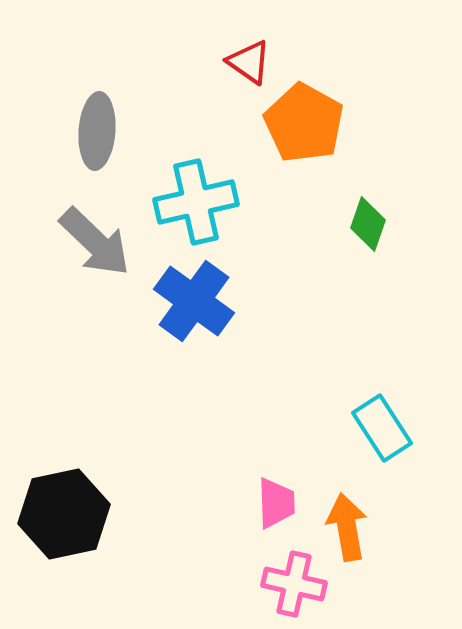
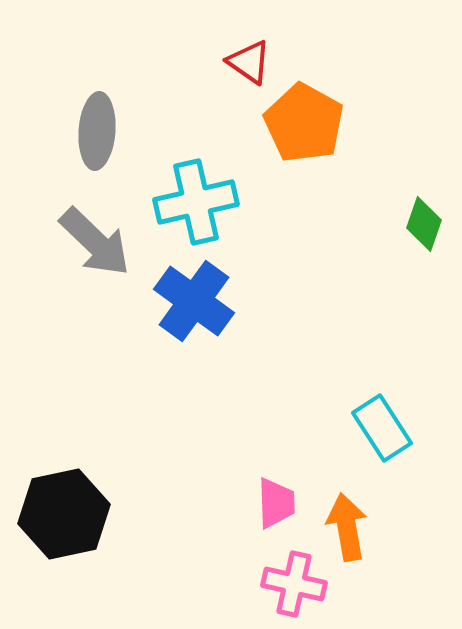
green diamond: moved 56 px right
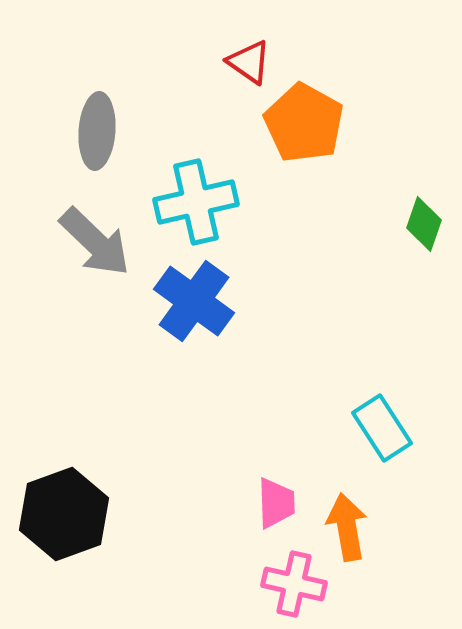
black hexagon: rotated 8 degrees counterclockwise
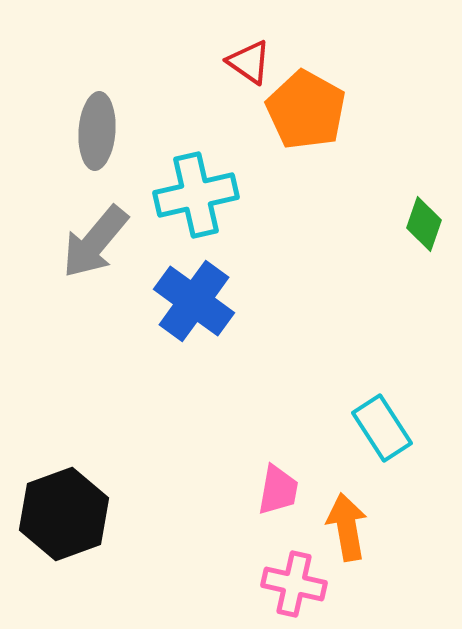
orange pentagon: moved 2 px right, 13 px up
cyan cross: moved 7 px up
gray arrow: rotated 86 degrees clockwise
pink trapezoid: moved 2 px right, 13 px up; rotated 12 degrees clockwise
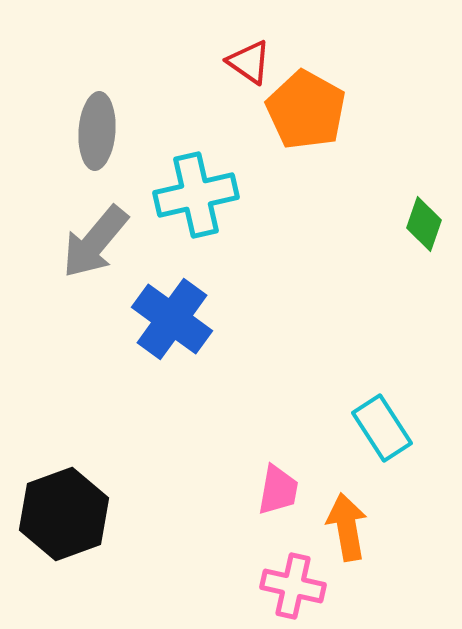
blue cross: moved 22 px left, 18 px down
pink cross: moved 1 px left, 2 px down
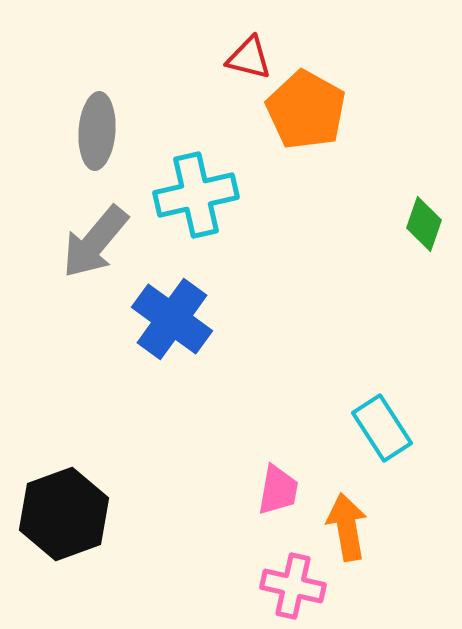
red triangle: moved 4 px up; rotated 21 degrees counterclockwise
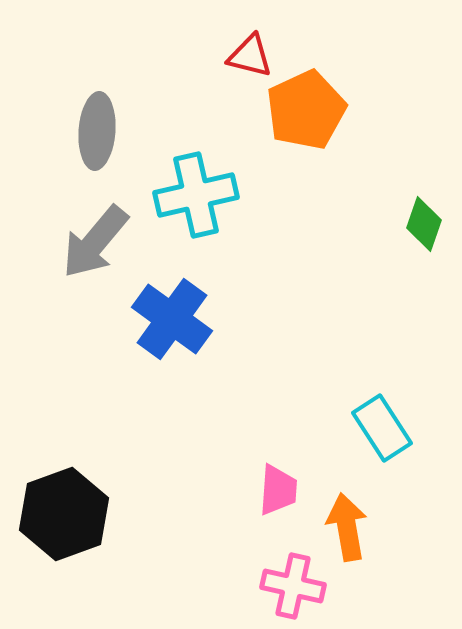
red triangle: moved 1 px right, 2 px up
orange pentagon: rotated 18 degrees clockwise
pink trapezoid: rotated 6 degrees counterclockwise
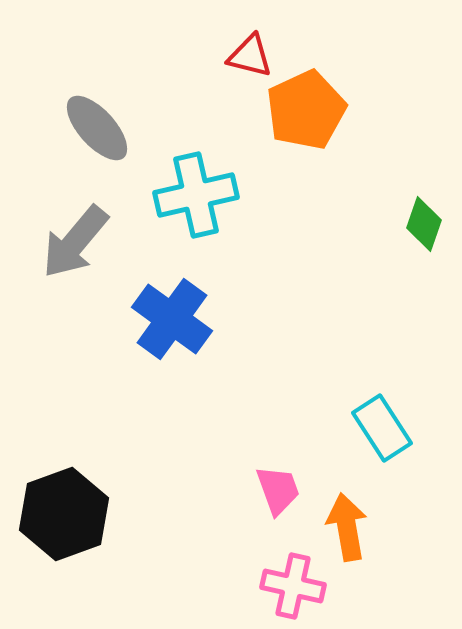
gray ellipse: moved 3 px up; rotated 46 degrees counterclockwise
gray arrow: moved 20 px left
pink trapezoid: rotated 24 degrees counterclockwise
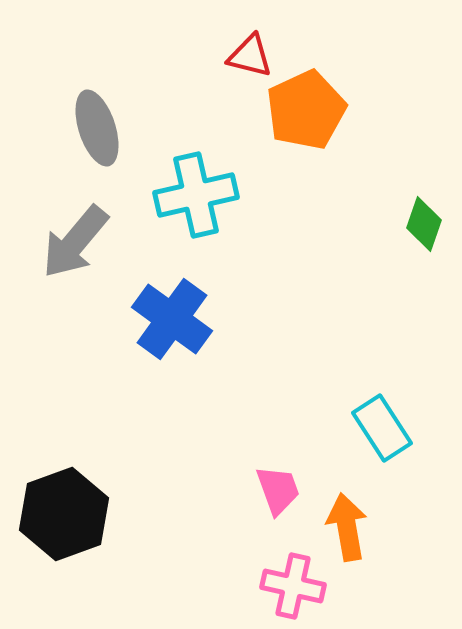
gray ellipse: rotated 24 degrees clockwise
